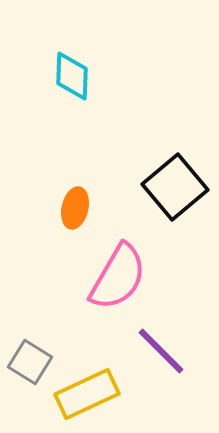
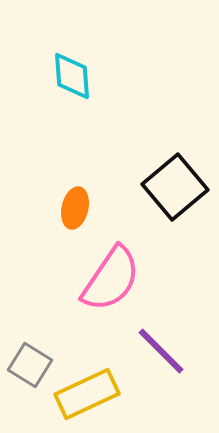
cyan diamond: rotated 6 degrees counterclockwise
pink semicircle: moved 7 px left, 2 px down; rotated 4 degrees clockwise
gray square: moved 3 px down
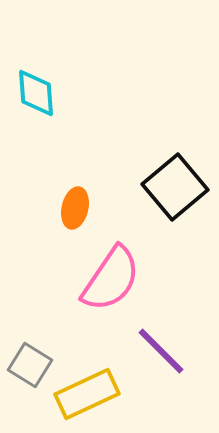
cyan diamond: moved 36 px left, 17 px down
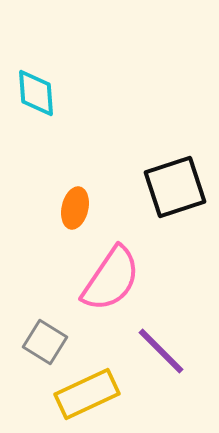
black square: rotated 22 degrees clockwise
gray square: moved 15 px right, 23 px up
